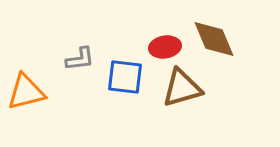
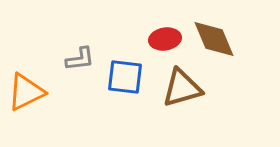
red ellipse: moved 8 px up
orange triangle: rotated 12 degrees counterclockwise
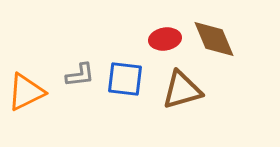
gray L-shape: moved 16 px down
blue square: moved 2 px down
brown triangle: moved 2 px down
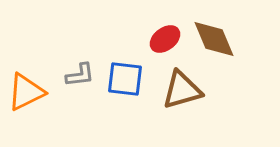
red ellipse: rotated 28 degrees counterclockwise
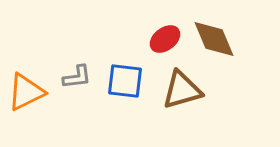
gray L-shape: moved 3 px left, 2 px down
blue square: moved 2 px down
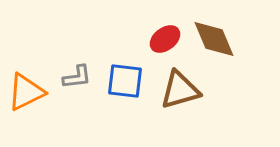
brown triangle: moved 2 px left
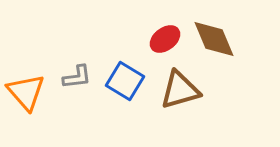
blue square: rotated 24 degrees clockwise
orange triangle: rotated 45 degrees counterclockwise
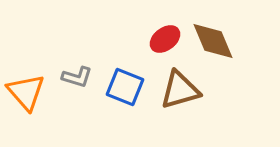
brown diamond: moved 1 px left, 2 px down
gray L-shape: rotated 24 degrees clockwise
blue square: moved 6 px down; rotated 9 degrees counterclockwise
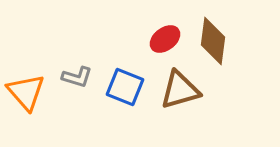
brown diamond: rotated 30 degrees clockwise
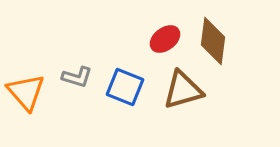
brown triangle: moved 3 px right
